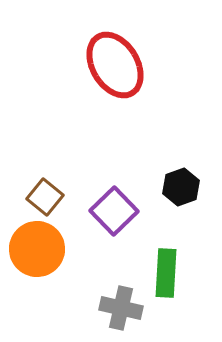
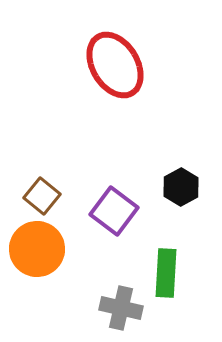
black hexagon: rotated 9 degrees counterclockwise
brown square: moved 3 px left, 1 px up
purple square: rotated 9 degrees counterclockwise
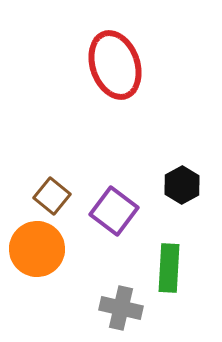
red ellipse: rotated 12 degrees clockwise
black hexagon: moved 1 px right, 2 px up
brown square: moved 10 px right
green rectangle: moved 3 px right, 5 px up
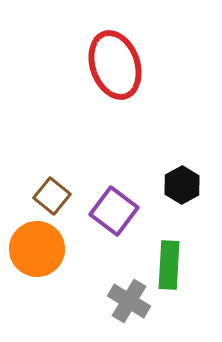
green rectangle: moved 3 px up
gray cross: moved 8 px right, 7 px up; rotated 18 degrees clockwise
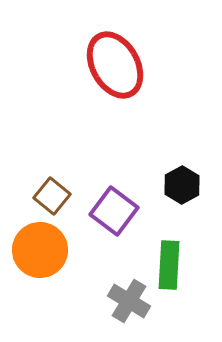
red ellipse: rotated 10 degrees counterclockwise
orange circle: moved 3 px right, 1 px down
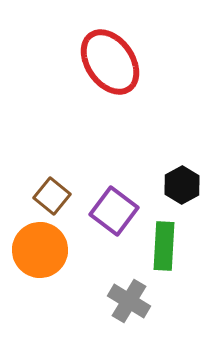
red ellipse: moved 5 px left, 3 px up; rotated 6 degrees counterclockwise
green rectangle: moved 5 px left, 19 px up
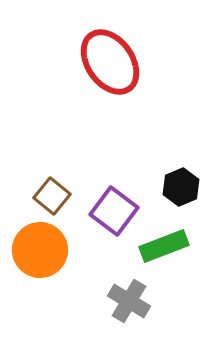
black hexagon: moved 1 px left, 2 px down; rotated 6 degrees clockwise
green rectangle: rotated 66 degrees clockwise
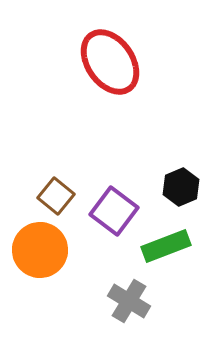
brown square: moved 4 px right
green rectangle: moved 2 px right
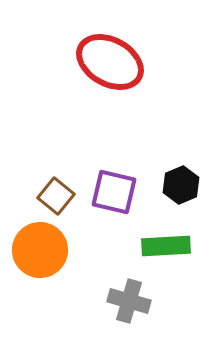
red ellipse: rotated 26 degrees counterclockwise
black hexagon: moved 2 px up
purple square: moved 19 px up; rotated 24 degrees counterclockwise
green rectangle: rotated 18 degrees clockwise
gray cross: rotated 15 degrees counterclockwise
